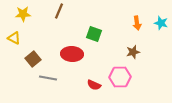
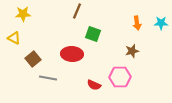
brown line: moved 18 px right
cyan star: rotated 16 degrees counterclockwise
green square: moved 1 px left
brown star: moved 1 px left, 1 px up
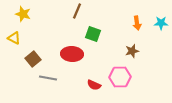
yellow star: rotated 21 degrees clockwise
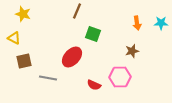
red ellipse: moved 3 px down; rotated 50 degrees counterclockwise
brown square: moved 9 px left, 2 px down; rotated 28 degrees clockwise
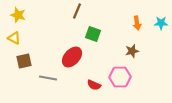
yellow star: moved 5 px left, 1 px down
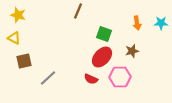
brown line: moved 1 px right
green square: moved 11 px right
red ellipse: moved 30 px right
gray line: rotated 54 degrees counterclockwise
red semicircle: moved 3 px left, 6 px up
